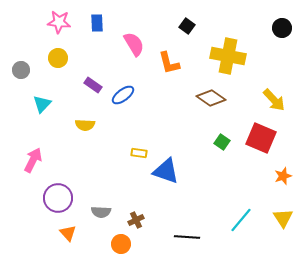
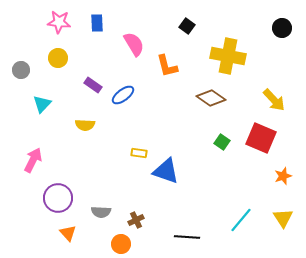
orange L-shape: moved 2 px left, 3 px down
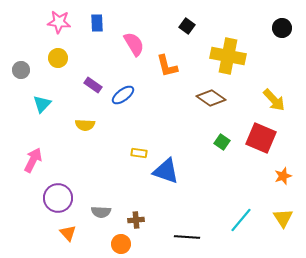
brown cross: rotated 21 degrees clockwise
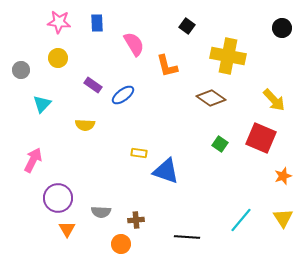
green square: moved 2 px left, 2 px down
orange triangle: moved 1 px left, 4 px up; rotated 12 degrees clockwise
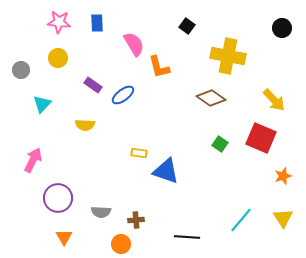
orange L-shape: moved 8 px left, 1 px down
orange triangle: moved 3 px left, 8 px down
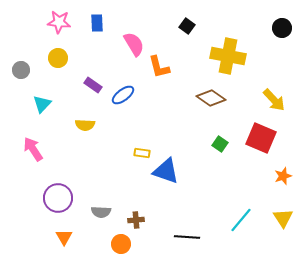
yellow rectangle: moved 3 px right
pink arrow: moved 11 px up; rotated 60 degrees counterclockwise
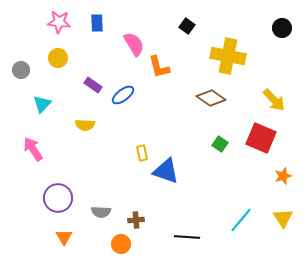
yellow rectangle: rotated 70 degrees clockwise
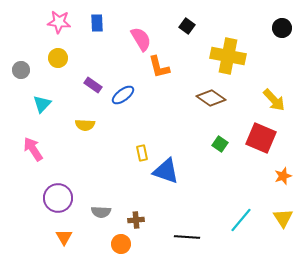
pink semicircle: moved 7 px right, 5 px up
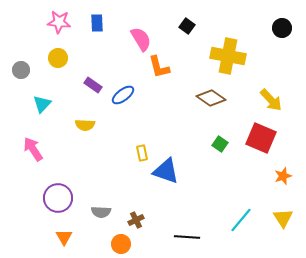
yellow arrow: moved 3 px left
brown cross: rotated 21 degrees counterclockwise
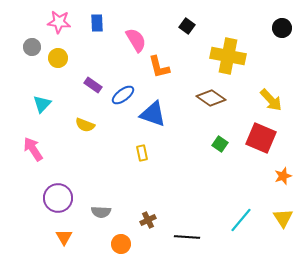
pink semicircle: moved 5 px left, 1 px down
gray circle: moved 11 px right, 23 px up
yellow semicircle: rotated 18 degrees clockwise
blue triangle: moved 13 px left, 57 px up
brown cross: moved 12 px right
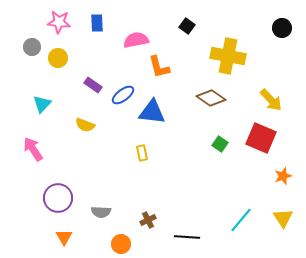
pink semicircle: rotated 70 degrees counterclockwise
blue triangle: moved 1 px left, 2 px up; rotated 12 degrees counterclockwise
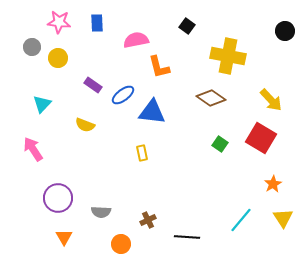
black circle: moved 3 px right, 3 px down
red square: rotated 8 degrees clockwise
orange star: moved 10 px left, 8 px down; rotated 12 degrees counterclockwise
